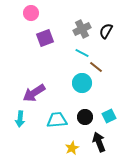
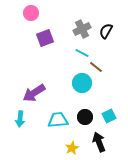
cyan trapezoid: moved 1 px right
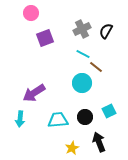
cyan line: moved 1 px right, 1 px down
cyan square: moved 5 px up
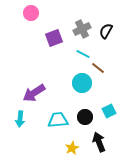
purple square: moved 9 px right
brown line: moved 2 px right, 1 px down
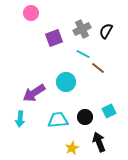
cyan circle: moved 16 px left, 1 px up
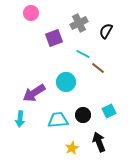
gray cross: moved 3 px left, 6 px up
black circle: moved 2 px left, 2 px up
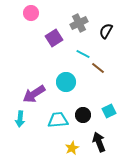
purple square: rotated 12 degrees counterclockwise
purple arrow: moved 1 px down
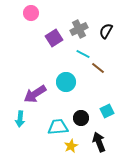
gray cross: moved 6 px down
purple arrow: moved 1 px right
cyan square: moved 2 px left
black circle: moved 2 px left, 3 px down
cyan trapezoid: moved 7 px down
yellow star: moved 1 px left, 2 px up
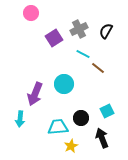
cyan circle: moved 2 px left, 2 px down
purple arrow: rotated 35 degrees counterclockwise
black arrow: moved 3 px right, 4 px up
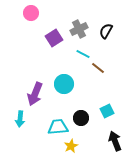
black arrow: moved 13 px right, 3 px down
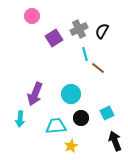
pink circle: moved 1 px right, 3 px down
black semicircle: moved 4 px left
cyan line: moved 2 px right; rotated 48 degrees clockwise
cyan circle: moved 7 px right, 10 px down
cyan square: moved 2 px down
cyan trapezoid: moved 2 px left, 1 px up
